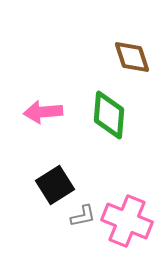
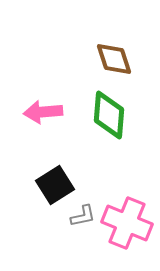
brown diamond: moved 18 px left, 2 px down
pink cross: moved 2 px down
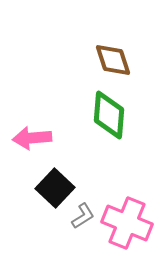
brown diamond: moved 1 px left, 1 px down
pink arrow: moved 11 px left, 26 px down
black square: moved 3 px down; rotated 15 degrees counterclockwise
gray L-shape: rotated 20 degrees counterclockwise
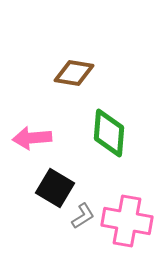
brown diamond: moved 39 px left, 13 px down; rotated 63 degrees counterclockwise
green diamond: moved 18 px down
black square: rotated 12 degrees counterclockwise
pink cross: moved 2 px up; rotated 12 degrees counterclockwise
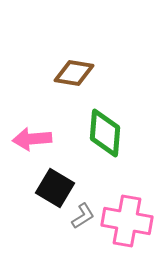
green diamond: moved 4 px left
pink arrow: moved 1 px down
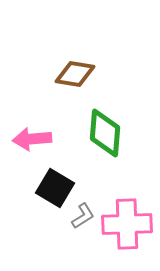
brown diamond: moved 1 px right, 1 px down
pink cross: moved 3 px down; rotated 12 degrees counterclockwise
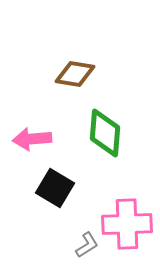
gray L-shape: moved 4 px right, 29 px down
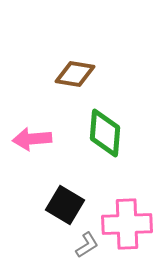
black square: moved 10 px right, 17 px down
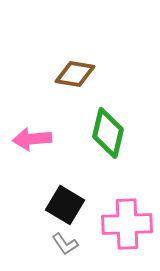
green diamond: moved 3 px right; rotated 9 degrees clockwise
gray L-shape: moved 22 px left, 1 px up; rotated 88 degrees clockwise
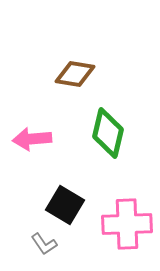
gray L-shape: moved 21 px left
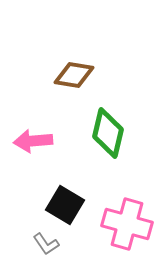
brown diamond: moved 1 px left, 1 px down
pink arrow: moved 1 px right, 2 px down
pink cross: rotated 18 degrees clockwise
gray L-shape: moved 2 px right
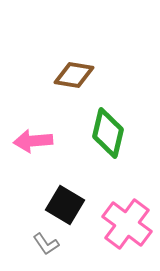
pink cross: rotated 21 degrees clockwise
